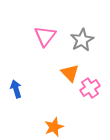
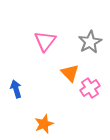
pink triangle: moved 5 px down
gray star: moved 8 px right, 2 px down
orange star: moved 10 px left, 3 px up
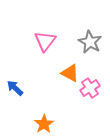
gray star: rotated 15 degrees counterclockwise
orange triangle: rotated 18 degrees counterclockwise
blue arrow: moved 1 px left, 1 px up; rotated 30 degrees counterclockwise
orange star: rotated 12 degrees counterclockwise
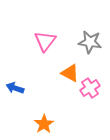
gray star: rotated 20 degrees counterclockwise
blue arrow: rotated 24 degrees counterclockwise
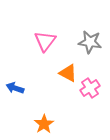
orange triangle: moved 2 px left
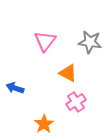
pink cross: moved 14 px left, 14 px down
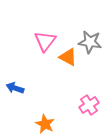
orange triangle: moved 16 px up
pink cross: moved 13 px right, 3 px down
orange star: moved 1 px right; rotated 12 degrees counterclockwise
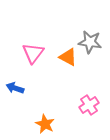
pink triangle: moved 12 px left, 12 px down
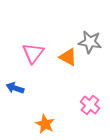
pink cross: moved 1 px right; rotated 18 degrees counterclockwise
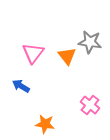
orange triangle: moved 1 px left, 1 px up; rotated 24 degrees clockwise
blue arrow: moved 6 px right, 2 px up; rotated 12 degrees clockwise
orange star: rotated 18 degrees counterclockwise
